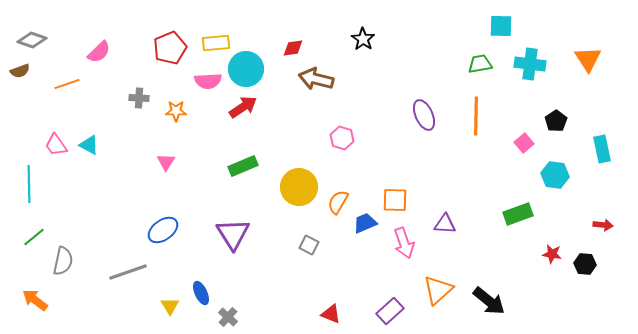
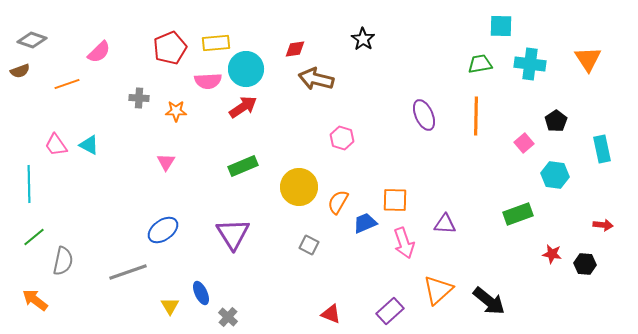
red diamond at (293, 48): moved 2 px right, 1 px down
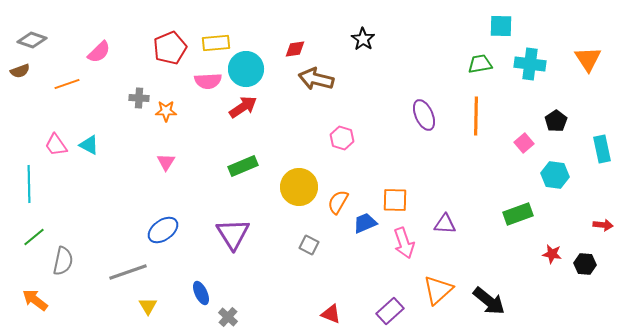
orange star at (176, 111): moved 10 px left
yellow triangle at (170, 306): moved 22 px left
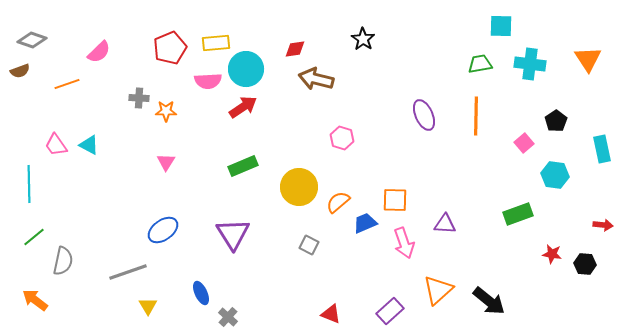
orange semicircle at (338, 202): rotated 20 degrees clockwise
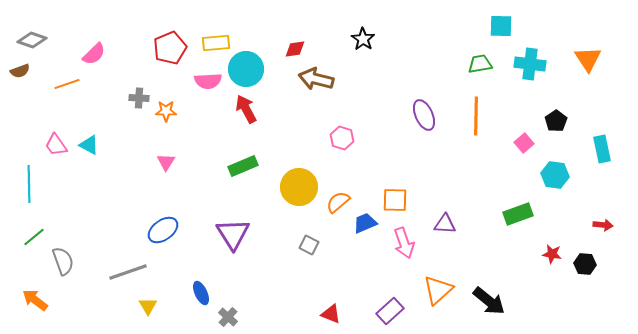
pink semicircle at (99, 52): moved 5 px left, 2 px down
red arrow at (243, 107): moved 3 px right, 2 px down; rotated 84 degrees counterclockwise
gray semicircle at (63, 261): rotated 32 degrees counterclockwise
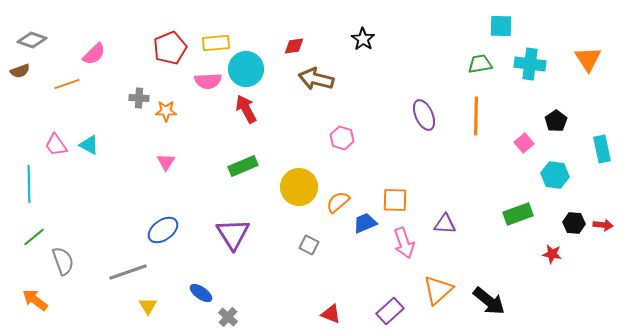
red diamond at (295, 49): moved 1 px left, 3 px up
black hexagon at (585, 264): moved 11 px left, 41 px up
blue ellipse at (201, 293): rotated 30 degrees counterclockwise
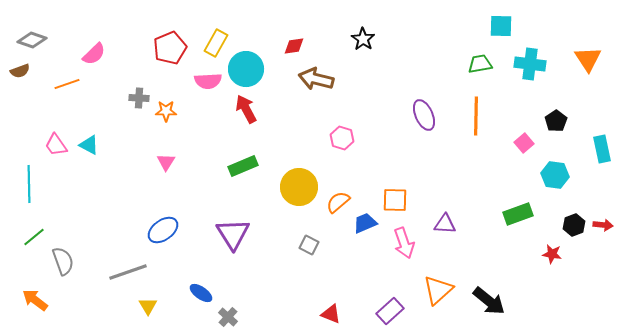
yellow rectangle at (216, 43): rotated 56 degrees counterclockwise
black hexagon at (574, 223): moved 2 px down; rotated 25 degrees counterclockwise
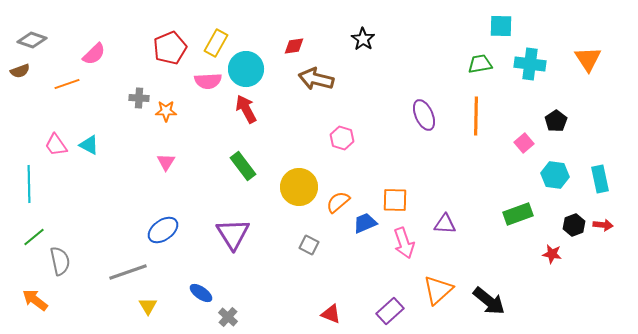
cyan rectangle at (602, 149): moved 2 px left, 30 px down
green rectangle at (243, 166): rotated 76 degrees clockwise
gray semicircle at (63, 261): moved 3 px left; rotated 8 degrees clockwise
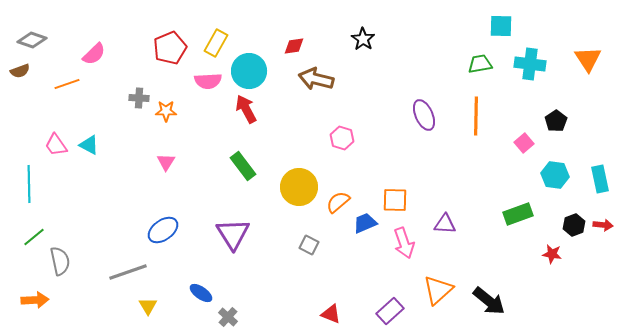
cyan circle at (246, 69): moved 3 px right, 2 px down
orange arrow at (35, 300): rotated 140 degrees clockwise
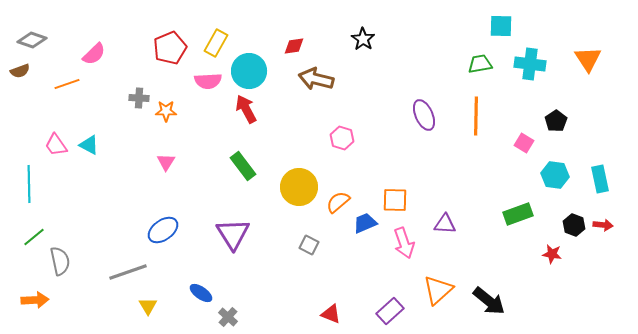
pink square at (524, 143): rotated 18 degrees counterclockwise
black hexagon at (574, 225): rotated 20 degrees counterclockwise
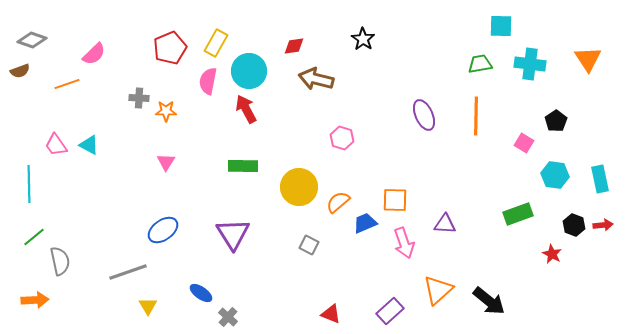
pink semicircle at (208, 81): rotated 104 degrees clockwise
green rectangle at (243, 166): rotated 52 degrees counterclockwise
red arrow at (603, 225): rotated 12 degrees counterclockwise
red star at (552, 254): rotated 18 degrees clockwise
